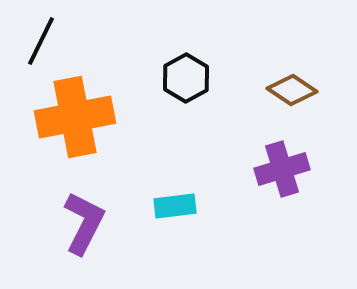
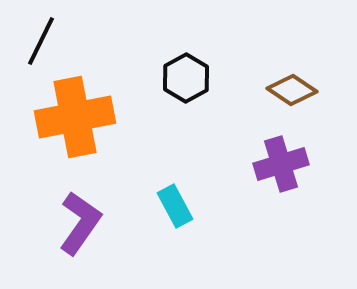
purple cross: moved 1 px left, 5 px up
cyan rectangle: rotated 69 degrees clockwise
purple L-shape: moved 4 px left; rotated 8 degrees clockwise
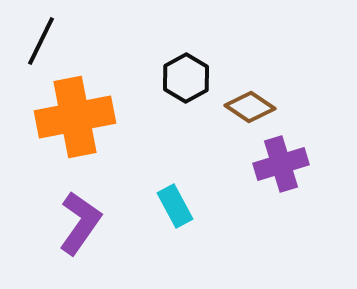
brown diamond: moved 42 px left, 17 px down
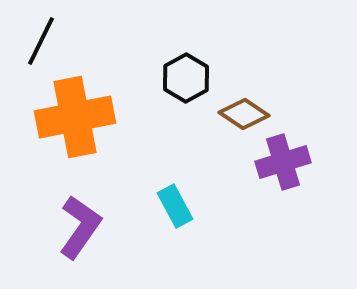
brown diamond: moved 6 px left, 7 px down
purple cross: moved 2 px right, 2 px up
purple L-shape: moved 4 px down
